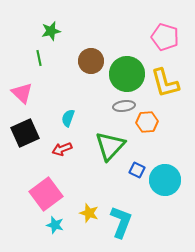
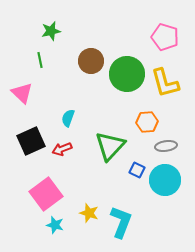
green line: moved 1 px right, 2 px down
gray ellipse: moved 42 px right, 40 px down
black square: moved 6 px right, 8 px down
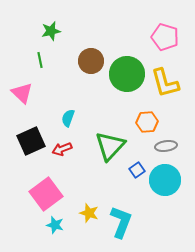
blue square: rotated 28 degrees clockwise
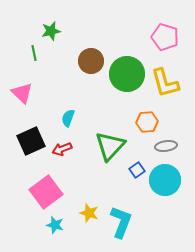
green line: moved 6 px left, 7 px up
pink square: moved 2 px up
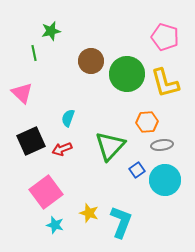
gray ellipse: moved 4 px left, 1 px up
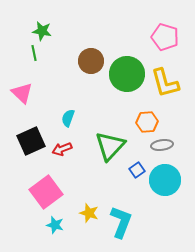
green star: moved 9 px left; rotated 24 degrees clockwise
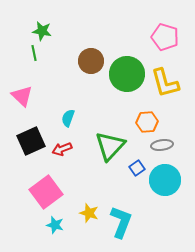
pink triangle: moved 3 px down
blue square: moved 2 px up
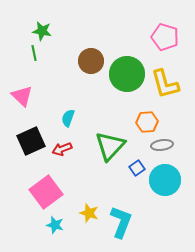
yellow L-shape: moved 1 px down
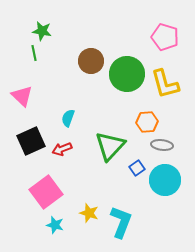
gray ellipse: rotated 15 degrees clockwise
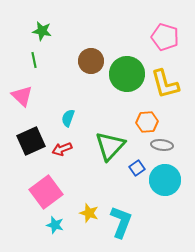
green line: moved 7 px down
